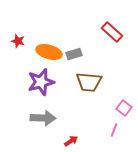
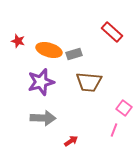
orange ellipse: moved 2 px up
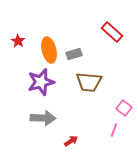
red star: rotated 16 degrees clockwise
orange ellipse: rotated 60 degrees clockwise
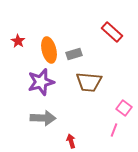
red arrow: rotated 72 degrees counterclockwise
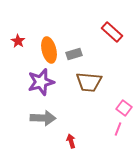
pink line: moved 4 px right, 1 px up
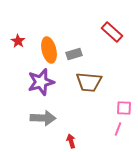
pink square: rotated 35 degrees counterclockwise
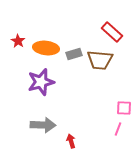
orange ellipse: moved 3 px left, 2 px up; rotated 70 degrees counterclockwise
brown trapezoid: moved 11 px right, 22 px up
gray arrow: moved 7 px down
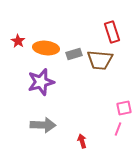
red rectangle: rotated 30 degrees clockwise
pink square: rotated 14 degrees counterclockwise
red arrow: moved 11 px right
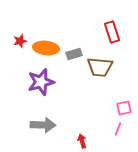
red star: moved 2 px right; rotated 24 degrees clockwise
brown trapezoid: moved 7 px down
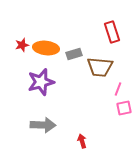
red star: moved 2 px right, 4 px down
pink line: moved 40 px up
